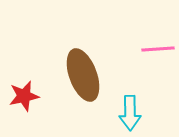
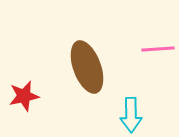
brown ellipse: moved 4 px right, 8 px up
cyan arrow: moved 1 px right, 2 px down
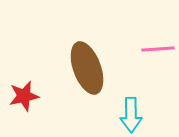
brown ellipse: moved 1 px down
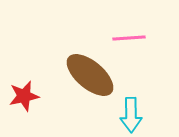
pink line: moved 29 px left, 11 px up
brown ellipse: moved 3 px right, 7 px down; rotated 30 degrees counterclockwise
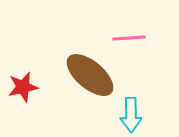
red star: moved 1 px left, 9 px up
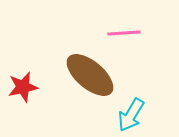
pink line: moved 5 px left, 5 px up
cyan arrow: rotated 32 degrees clockwise
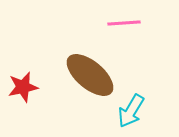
pink line: moved 10 px up
cyan arrow: moved 4 px up
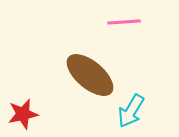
pink line: moved 1 px up
red star: moved 27 px down
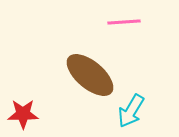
red star: rotated 12 degrees clockwise
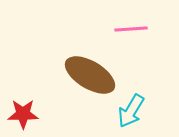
pink line: moved 7 px right, 7 px down
brown ellipse: rotated 9 degrees counterclockwise
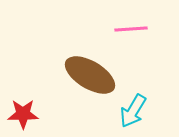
cyan arrow: moved 2 px right
